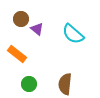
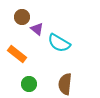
brown circle: moved 1 px right, 2 px up
cyan semicircle: moved 14 px left, 9 px down; rotated 10 degrees counterclockwise
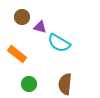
purple triangle: moved 3 px right, 2 px up; rotated 24 degrees counterclockwise
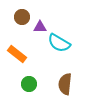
purple triangle: rotated 16 degrees counterclockwise
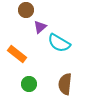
brown circle: moved 4 px right, 7 px up
purple triangle: rotated 40 degrees counterclockwise
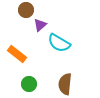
purple triangle: moved 2 px up
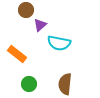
cyan semicircle: rotated 20 degrees counterclockwise
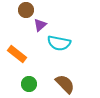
brown semicircle: rotated 130 degrees clockwise
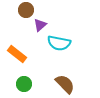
green circle: moved 5 px left
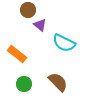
brown circle: moved 2 px right
purple triangle: rotated 40 degrees counterclockwise
cyan semicircle: moved 5 px right; rotated 15 degrees clockwise
brown semicircle: moved 7 px left, 2 px up
